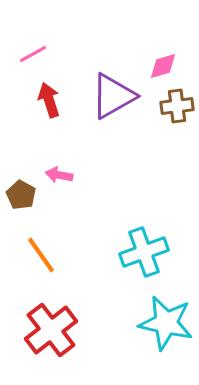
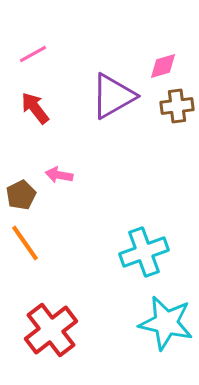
red arrow: moved 14 px left, 8 px down; rotated 20 degrees counterclockwise
brown pentagon: rotated 16 degrees clockwise
orange line: moved 16 px left, 12 px up
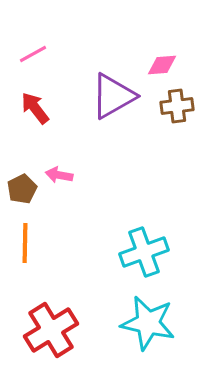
pink diamond: moved 1 px left, 1 px up; rotated 12 degrees clockwise
brown pentagon: moved 1 px right, 6 px up
orange line: rotated 36 degrees clockwise
cyan star: moved 18 px left
red cross: rotated 6 degrees clockwise
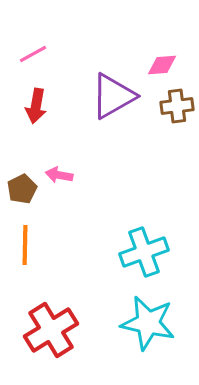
red arrow: moved 1 px right, 2 px up; rotated 132 degrees counterclockwise
orange line: moved 2 px down
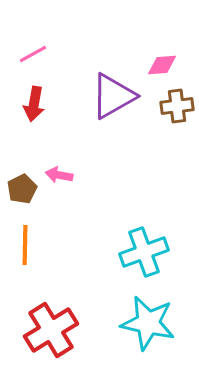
red arrow: moved 2 px left, 2 px up
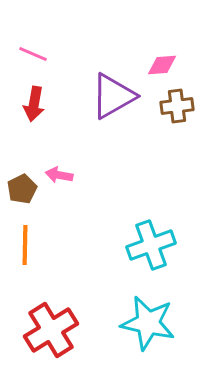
pink line: rotated 52 degrees clockwise
cyan cross: moved 7 px right, 7 px up
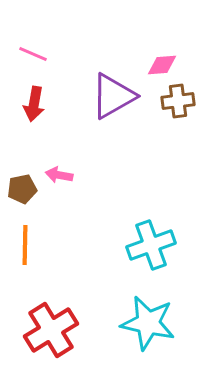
brown cross: moved 1 px right, 5 px up
brown pentagon: rotated 16 degrees clockwise
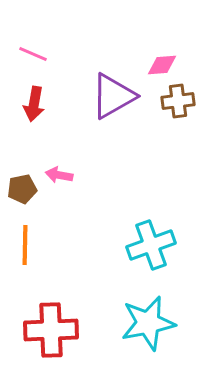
cyan star: rotated 24 degrees counterclockwise
red cross: rotated 30 degrees clockwise
